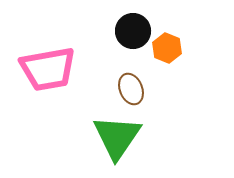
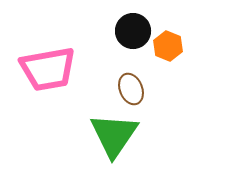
orange hexagon: moved 1 px right, 2 px up
green triangle: moved 3 px left, 2 px up
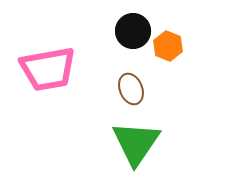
green triangle: moved 22 px right, 8 px down
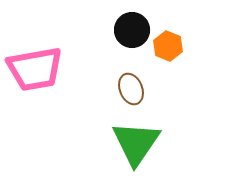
black circle: moved 1 px left, 1 px up
pink trapezoid: moved 13 px left
